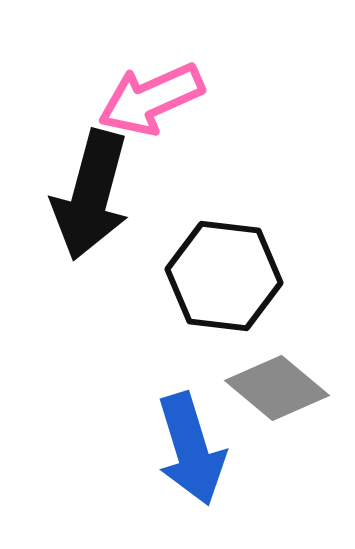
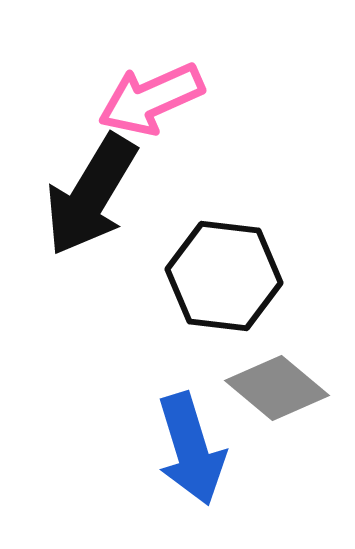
black arrow: rotated 16 degrees clockwise
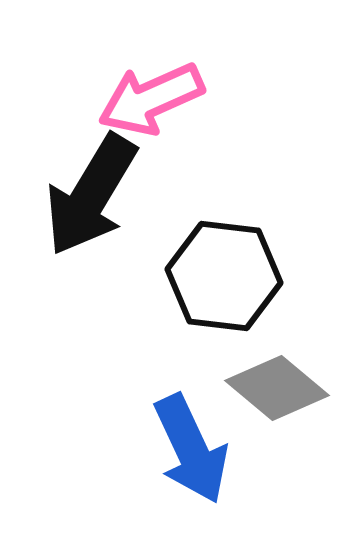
blue arrow: rotated 8 degrees counterclockwise
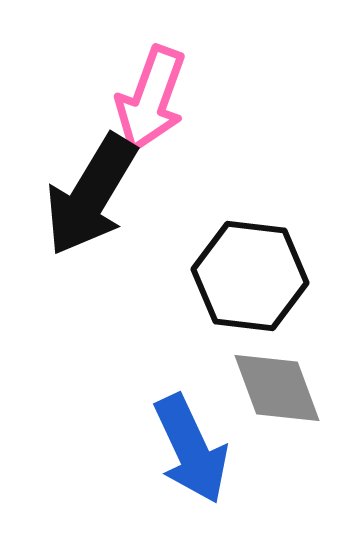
pink arrow: rotated 46 degrees counterclockwise
black hexagon: moved 26 px right
gray diamond: rotated 30 degrees clockwise
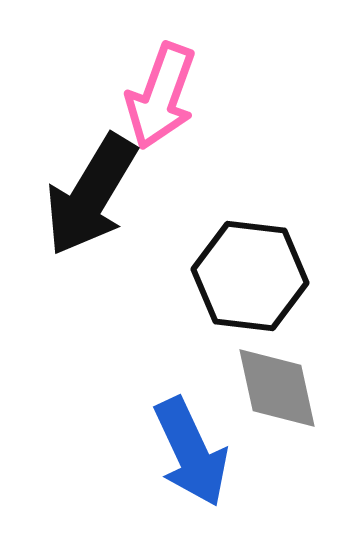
pink arrow: moved 10 px right, 3 px up
gray diamond: rotated 8 degrees clockwise
blue arrow: moved 3 px down
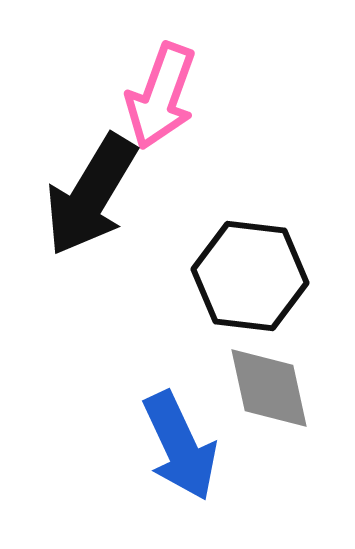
gray diamond: moved 8 px left
blue arrow: moved 11 px left, 6 px up
